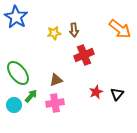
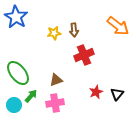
orange arrow: moved 2 px left, 3 px up
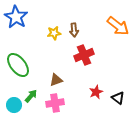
green ellipse: moved 8 px up
black triangle: moved 1 px right, 4 px down; rotated 32 degrees counterclockwise
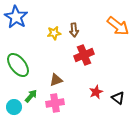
cyan circle: moved 2 px down
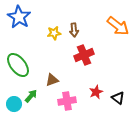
blue star: moved 3 px right
brown triangle: moved 4 px left
pink cross: moved 12 px right, 2 px up
cyan circle: moved 3 px up
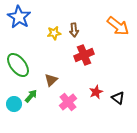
brown triangle: moved 1 px left; rotated 24 degrees counterclockwise
pink cross: moved 1 px right, 1 px down; rotated 30 degrees counterclockwise
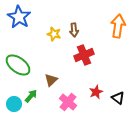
orange arrow: rotated 120 degrees counterclockwise
yellow star: moved 1 px down; rotated 24 degrees clockwise
green ellipse: rotated 15 degrees counterclockwise
pink cross: rotated 12 degrees counterclockwise
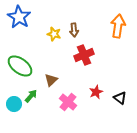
green ellipse: moved 2 px right, 1 px down
black triangle: moved 2 px right
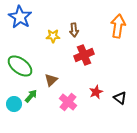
blue star: moved 1 px right
yellow star: moved 1 px left, 2 px down; rotated 16 degrees counterclockwise
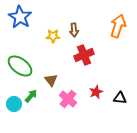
orange arrow: rotated 10 degrees clockwise
brown triangle: rotated 24 degrees counterclockwise
black triangle: rotated 32 degrees counterclockwise
pink cross: moved 3 px up
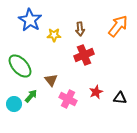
blue star: moved 10 px right, 3 px down
orange arrow: rotated 20 degrees clockwise
brown arrow: moved 6 px right, 1 px up
yellow star: moved 1 px right, 1 px up
green ellipse: rotated 10 degrees clockwise
pink cross: rotated 12 degrees counterclockwise
